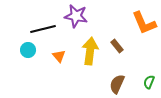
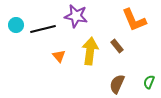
orange L-shape: moved 10 px left, 3 px up
cyan circle: moved 12 px left, 25 px up
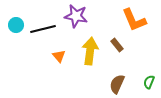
brown rectangle: moved 1 px up
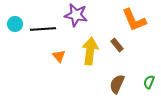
purple star: moved 1 px up
cyan circle: moved 1 px left, 1 px up
black line: rotated 10 degrees clockwise
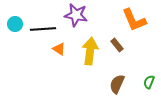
orange triangle: moved 7 px up; rotated 16 degrees counterclockwise
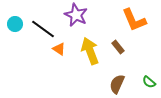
purple star: rotated 15 degrees clockwise
black line: rotated 40 degrees clockwise
brown rectangle: moved 1 px right, 2 px down
yellow arrow: rotated 28 degrees counterclockwise
green semicircle: rotated 72 degrees counterclockwise
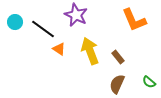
cyan circle: moved 2 px up
brown rectangle: moved 10 px down
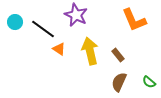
yellow arrow: rotated 8 degrees clockwise
brown rectangle: moved 2 px up
brown semicircle: moved 2 px right, 2 px up
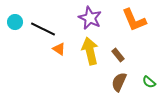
purple star: moved 14 px right, 3 px down
black line: rotated 10 degrees counterclockwise
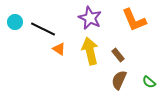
brown semicircle: moved 2 px up
